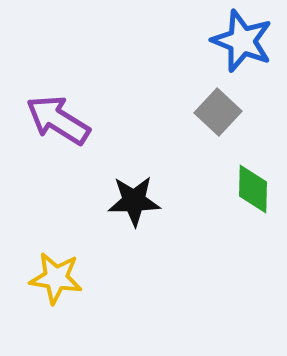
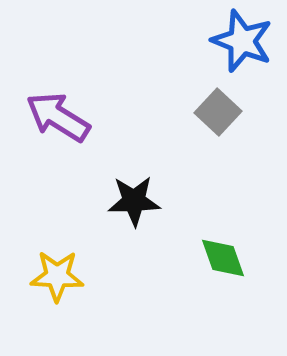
purple arrow: moved 3 px up
green diamond: moved 30 px left, 69 px down; rotated 21 degrees counterclockwise
yellow star: moved 1 px right, 2 px up; rotated 6 degrees counterclockwise
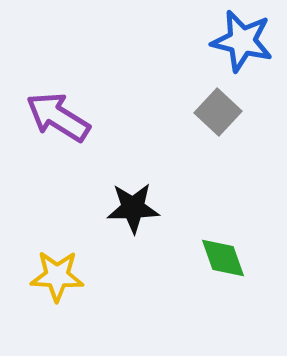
blue star: rotated 8 degrees counterclockwise
black star: moved 1 px left, 7 px down
